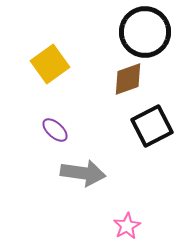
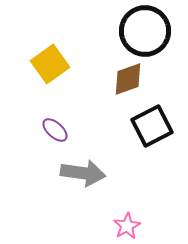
black circle: moved 1 px up
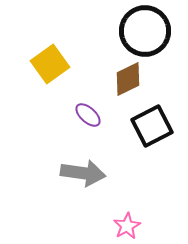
brown diamond: rotated 6 degrees counterclockwise
purple ellipse: moved 33 px right, 15 px up
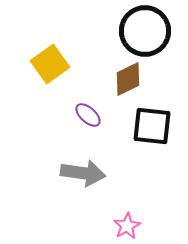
black square: rotated 33 degrees clockwise
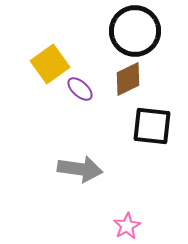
black circle: moved 10 px left
purple ellipse: moved 8 px left, 26 px up
gray arrow: moved 3 px left, 4 px up
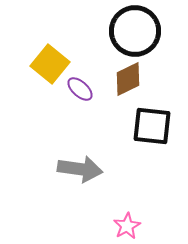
yellow square: rotated 15 degrees counterclockwise
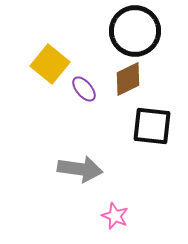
purple ellipse: moved 4 px right; rotated 8 degrees clockwise
pink star: moved 12 px left, 10 px up; rotated 20 degrees counterclockwise
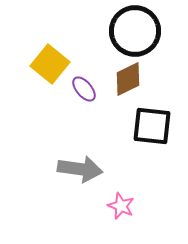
pink star: moved 6 px right, 10 px up
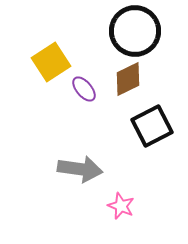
yellow square: moved 1 px right, 2 px up; rotated 18 degrees clockwise
black square: rotated 33 degrees counterclockwise
